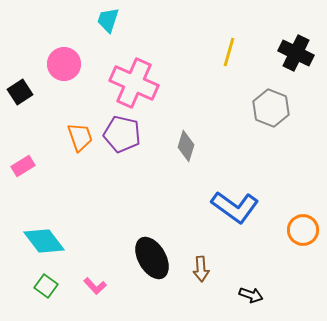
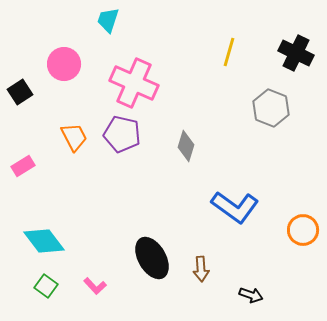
orange trapezoid: moved 6 px left; rotated 8 degrees counterclockwise
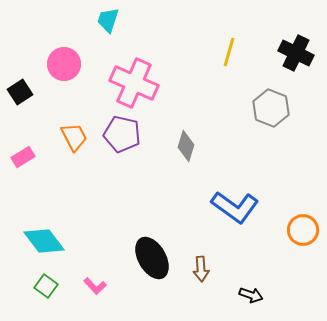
pink rectangle: moved 9 px up
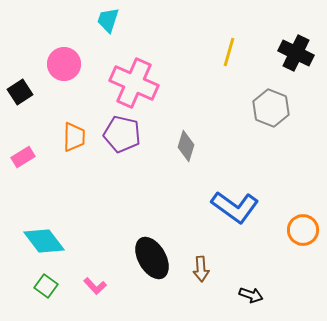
orange trapezoid: rotated 28 degrees clockwise
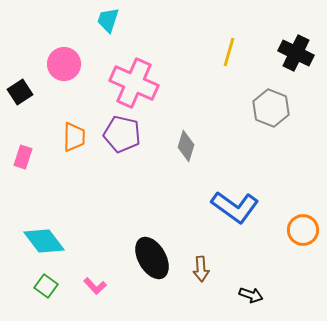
pink rectangle: rotated 40 degrees counterclockwise
